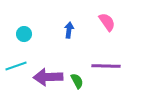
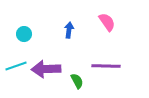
purple arrow: moved 2 px left, 8 px up
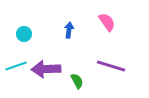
purple line: moved 5 px right; rotated 16 degrees clockwise
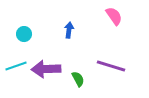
pink semicircle: moved 7 px right, 6 px up
green semicircle: moved 1 px right, 2 px up
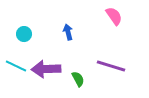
blue arrow: moved 1 px left, 2 px down; rotated 21 degrees counterclockwise
cyan line: rotated 45 degrees clockwise
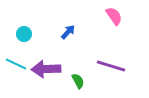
blue arrow: rotated 56 degrees clockwise
cyan line: moved 2 px up
green semicircle: moved 2 px down
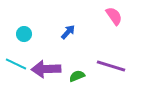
green semicircle: moved 1 px left, 5 px up; rotated 84 degrees counterclockwise
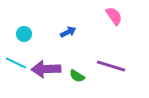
blue arrow: rotated 21 degrees clockwise
cyan line: moved 1 px up
green semicircle: rotated 126 degrees counterclockwise
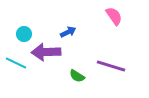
purple arrow: moved 17 px up
